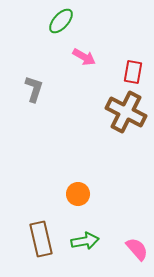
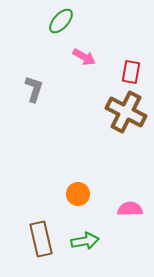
red rectangle: moved 2 px left
pink semicircle: moved 7 px left, 40 px up; rotated 50 degrees counterclockwise
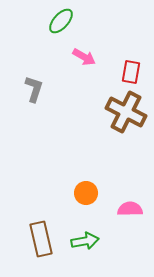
orange circle: moved 8 px right, 1 px up
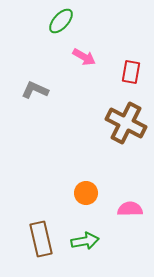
gray L-shape: moved 1 px right, 1 px down; rotated 84 degrees counterclockwise
brown cross: moved 11 px down
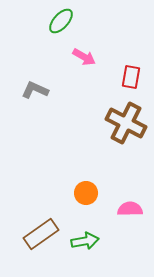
red rectangle: moved 5 px down
brown rectangle: moved 5 px up; rotated 68 degrees clockwise
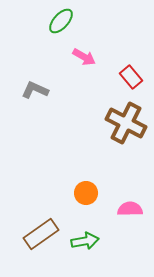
red rectangle: rotated 50 degrees counterclockwise
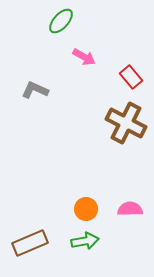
orange circle: moved 16 px down
brown rectangle: moved 11 px left, 9 px down; rotated 12 degrees clockwise
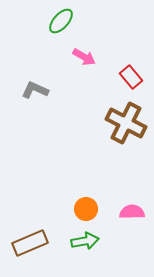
pink semicircle: moved 2 px right, 3 px down
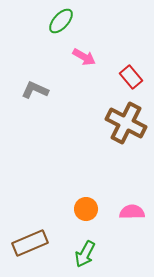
green arrow: moved 13 px down; rotated 128 degrees clockwise
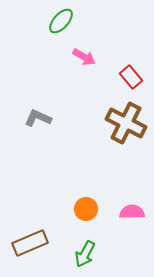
gray L-shape: moved 3 px right, 28 px down
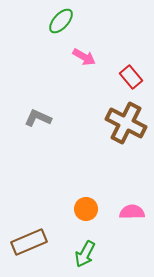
brown rectangle: moved 1 px left, 1 px up
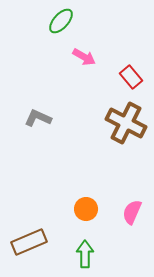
pink semicircle: rotated 65 degrees counterclockwise
green arrow: rotated 152 degrees clockwise
